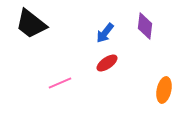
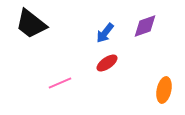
purple diamond: rotated 64 degrees clockwise
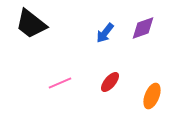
purple diamond: moved 2 px left, 2 px down
red ellipse: moved 3 px right, 19 px down; rotated 15 degrees counterclockwise
orange ellipse: moved 12 px left, 6 px down; rotated 10 degrees clockwise
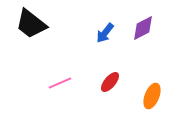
purple diamond: rotated 8 degrees counterclockwise
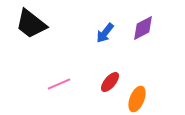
pink line: moved 1 px left, 1 px down
orange ellipse: moved 15 px left, 3 px down
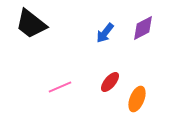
pink line: moved 1 px right, 3 px down
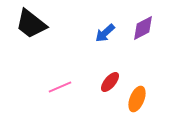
blue arrow: rotated 10 degrees clockwise
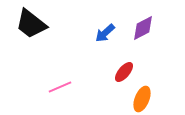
red ellipse: moved 14 px right, 10 px up
orange ellipse: moved 5 px right
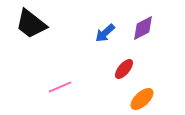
red ellipse: moved 3 px up
orange ellipse: rotated 25 degrees clockwise
